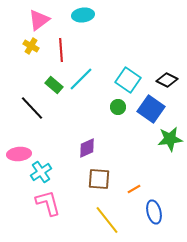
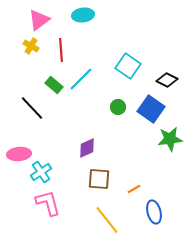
cyan square: moved 14 px up
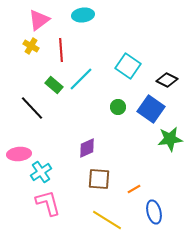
yellow line: rotated 20 degrees counterclockwise
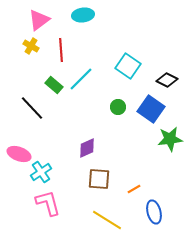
pink ellipse: rotated 25 degrees clockwise
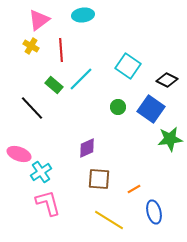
yellow line: moved 2 px right
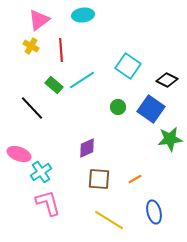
cyan line: moved 1 px right, 1 px down; rotated 12 degrees clockwise
orange line: moved 1 px right, 10 px up
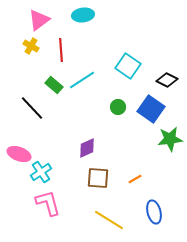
brown square: moved 1 px left, 1 px up
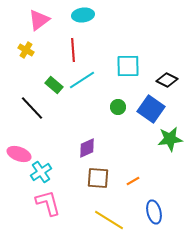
yellow cross: moved 5 px left, 4 px down
red line: moved 12 px right
cyan square: rotated 35 degrees counterclockwise
orange line: moved 2 px left, 2 px down
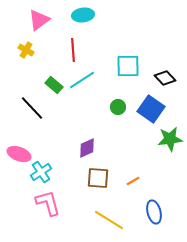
black diamond: moved 2 px left, 2 px up; rotated 20 degrees clockwise
